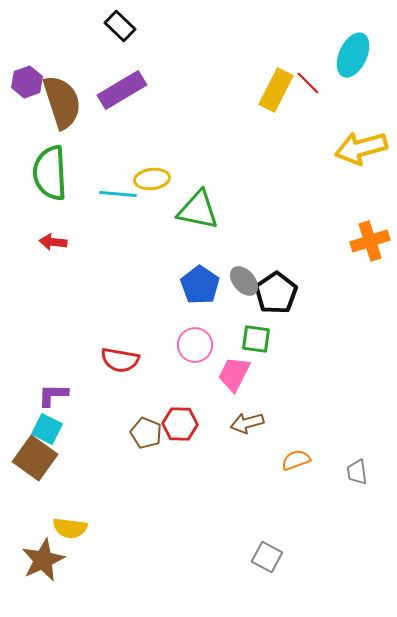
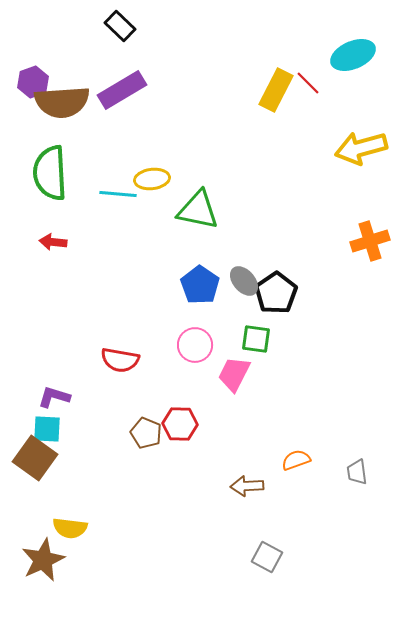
cyan ellipse: rotated 42 degrees clockwise
purple hexagon: moved 6 px right
brown semicircle: rotated 104 degrees clockwise
purple L-shape: moved 1 px right, 2 px down; rotated 16 degrees clockwise
brown arrow: moved 63 px down; rotated 12 degrees clockwise
cyan square: rotated 24 degrees counterclockwise
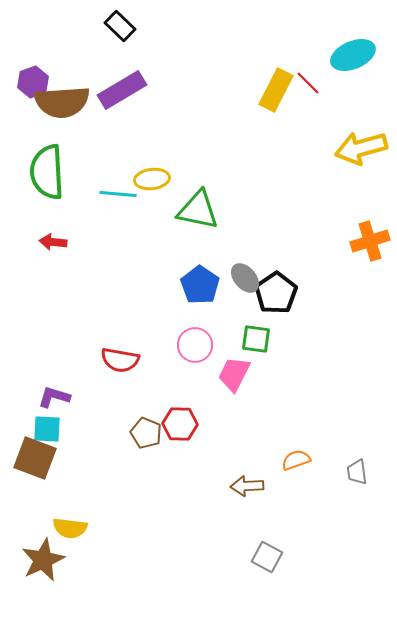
green semicircle: moved 3 px left, 1 px up
gray ellipse: moved 1 px right, 3 px up
brown square: rotated 15 degrees counterclockwise
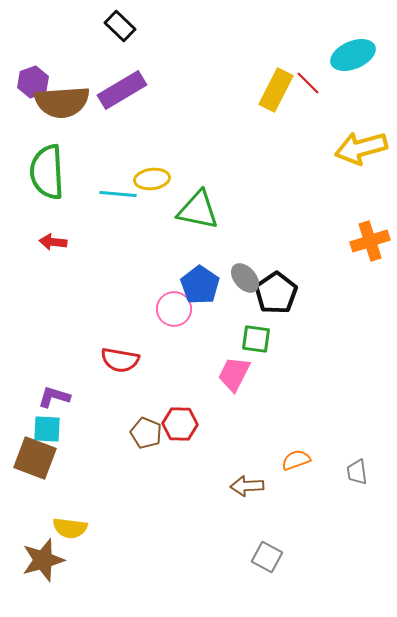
pink circle: moved 21 px left, 36 px up
brown star: rotated 9 degrees clockwise
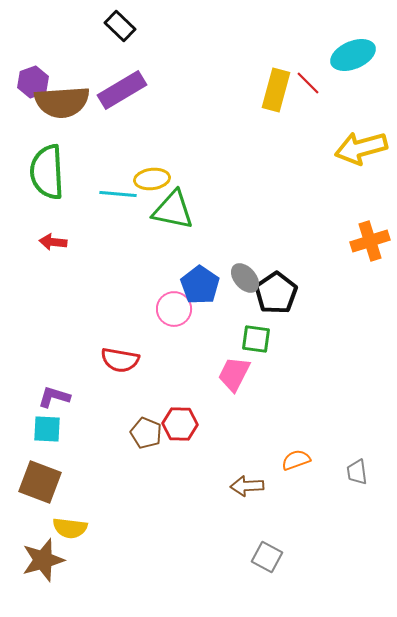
yellow rectangle: rotated 12 degrees counterclockwise
green triangle: moved 25 px left
brown square: moved 5 px right, 24 px down
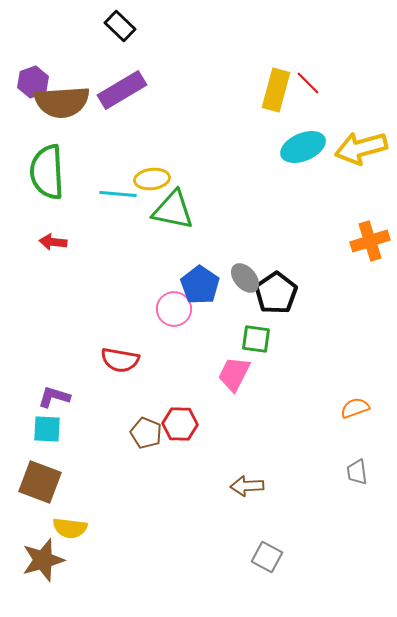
cyan ellipse: moved 50 px left, 92 px down
orange semicircle: moved 59 px right, 52 px up
